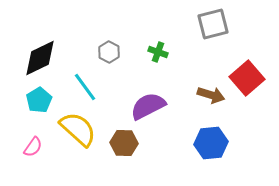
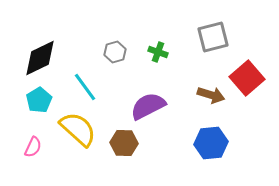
gray square: moved 13 px down
gray hexagon: moved 6 px right; rotated 15 degrees clockwise
pink semicircle: rotated 10 degrees counterclockwise
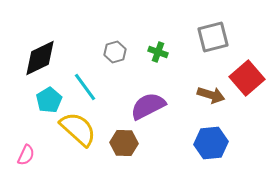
cyan pentagon: moved 10 px right
pink semicircle: moved 7 px left, 8 px down
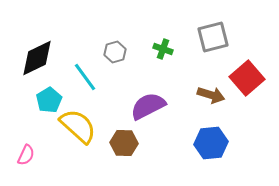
green cross: moved 5 px right, 3 px up
black diamond: moved 3 px left
cyan line: moved 10 px up
yellow semicircle: moved 3 px up
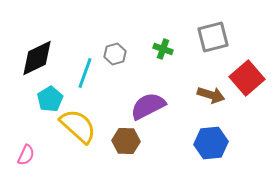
gray hexagon: moved 2 px down
cyan line: moved 4 px up; rotated 56 degrees clockwise
cyan pentagon: moved 1 px right, 1 px up
brown hexagon: moved 2 px right, 2 px up
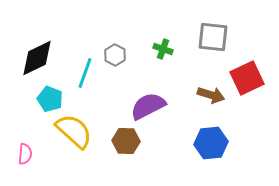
gray square: rotated 20 degrees clockwise
gray hexagon: moved 1 px down; rotated 15 degrees counterclockwise
red square: rotated 16 degrees clockwise
cyan pentagon: rotated 20 degrees counterclockwise
yellow semicircle: moved 4 px left, 5 px down
pink semicircle: moved 1 px left, 1 px up; rotated 20 degrees counterclockwise
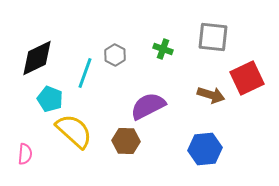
blue hexagon: moved 6 px left, 6 px down
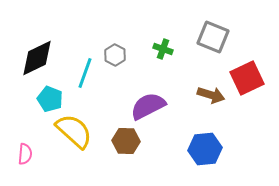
gray square: rotated 16 degrees clockwise
